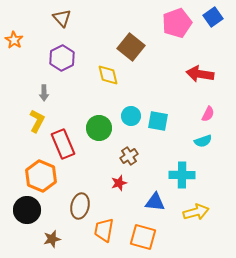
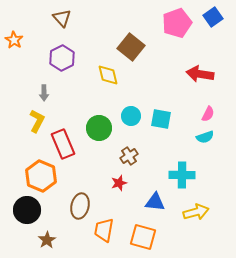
cyan square: moved 3 px right, 2 px up
cyan semicircle: moved 2 px right, 4 px up
brown star: moved 5 px left, 1 px down; rotated 18 degrees counterclockwise
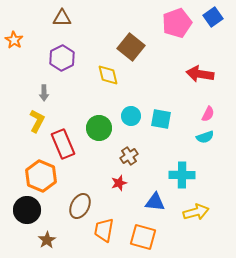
brown triangle: rotated 48 degrees counterclockwise
brown ellipse: rotated 15 degrees clockwise
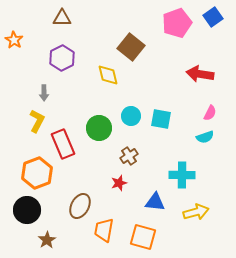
pink semicircle: moved 2 px right, 1 px up
orange hexagon: moved 4 px left, 3 px up; rotated 16 degrees clockwise
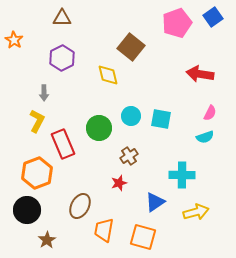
blue triangle: rotated 40 degrees counterclockwise
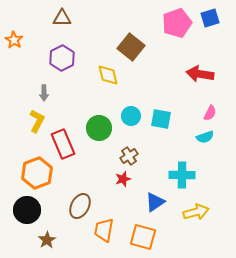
blue square: moved 3 px left, 1 px down; rotated 18 degrees clockwise
red star: moved 4 px right, 4 px up
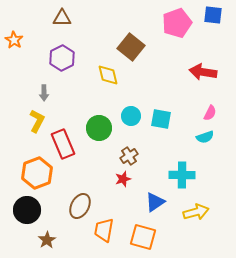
blue square: moved 3 px right, 3 px up; rotated 24 degrees clockwise
red arrow: moved 3 px right, 2 px up
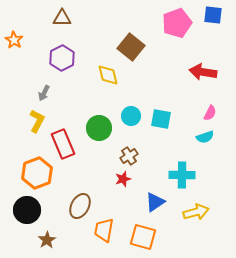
gray arrow: rotated 28 degrees clockwise
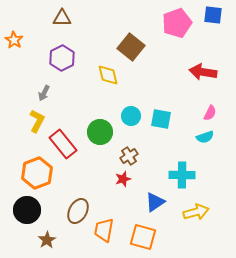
green circle: moved 1 px right, 4 px down
red rectangle: rotated 16 degrees counterclockwise
brown ellipse: moved 2 px left, 5 px down
